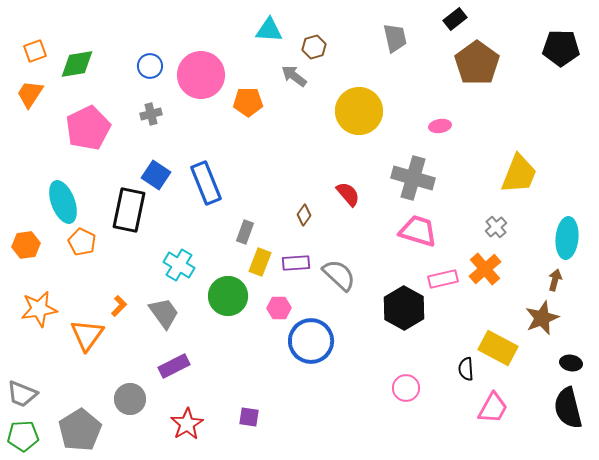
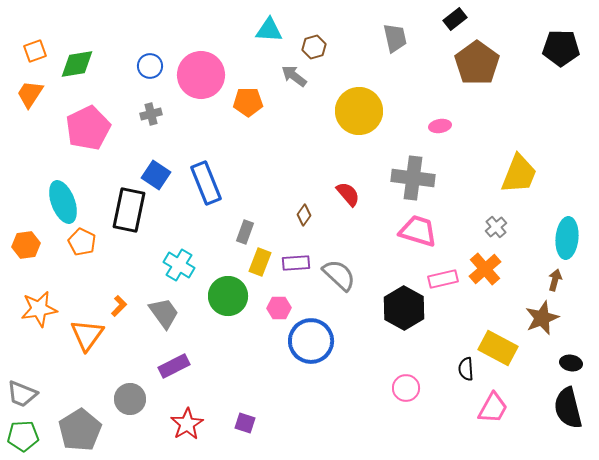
gray cross at (413, 178): rotated 9 degrees counterclockwise
purple square at (249, 417): moved 4 px left, 6 px down; rotated 10 degrees clockwise
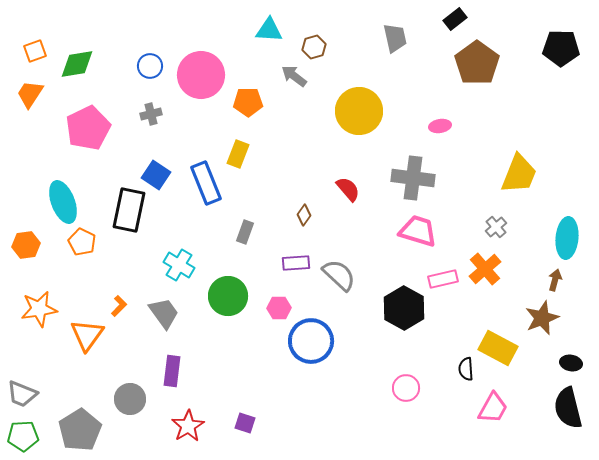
red semicircle at (348, 194): moved 5 px up
yellow rectangle at (260, 262): moved 22 px left, 108 px up
purple rectangle at (174, 366): moved 2 px left, 5 px down; rotated 56 degrees counterclockwise
red star at (187, 424): moved 1 px right, 2 px down
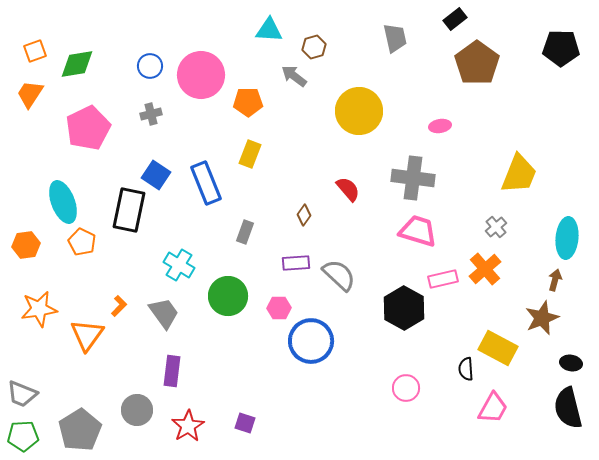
yellow rectangle at (238, 154): moved 12 px right
gray circle at (130, 399): moved 7 px right, 11 px down
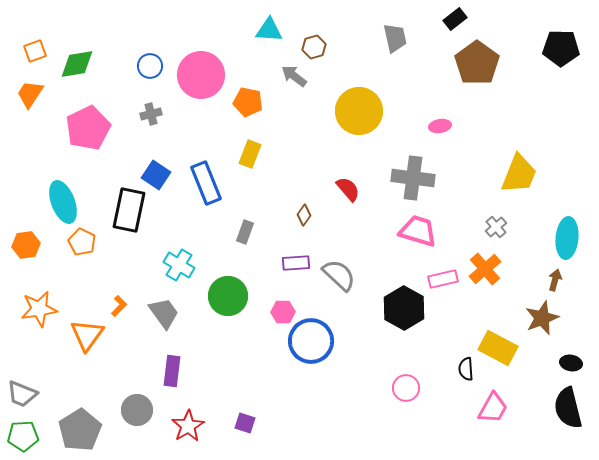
orange pentagon at (248, 102): rotated 12 degrees clockwise
pink hexagon at (279, 308): moved 4 px right, 4 px down
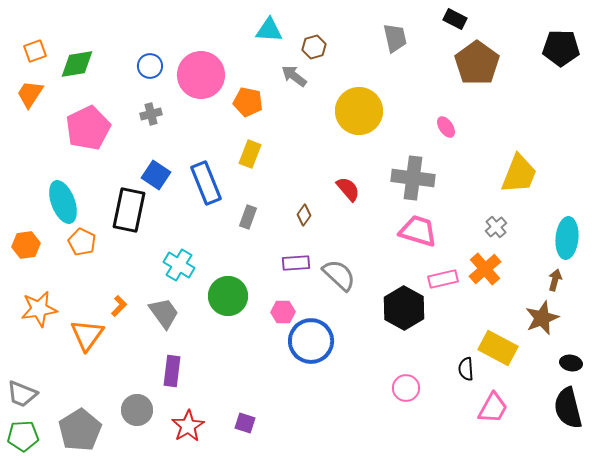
black rectangle at (455, 19): rotated 65 degrees clockwise
pink ellipse at (440, 126): moved 6 px right, 1 px down; rotated 65 degrees clockwise
gray rectangle at (245, 232): moved 3 px right, 15 px up
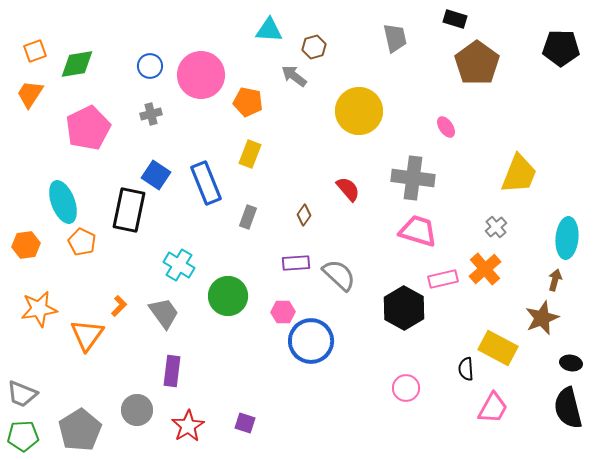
black rectangle at (455, 19): rotated 10 degrees counterclockwise
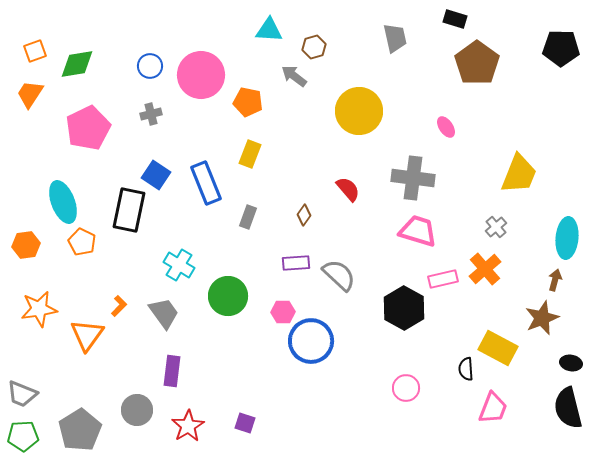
pink trapezoid at (493, 408): rotated 8 degrees counterclockwise
